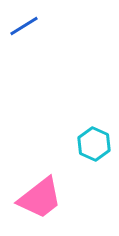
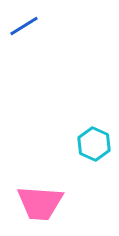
pink trapezoid: moved 5 px down; rotated 42 degrees clockwise
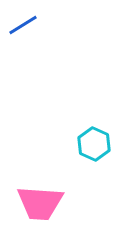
blue line: moved 1 px left, 1 px up
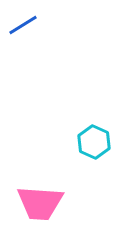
cyan hexagon: moved 2 px up
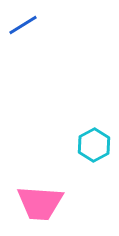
cyan hexagon: moved 3 px down; rotated 8 degrees clockwise
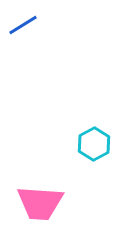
cyan hexagon: moved 1 px up
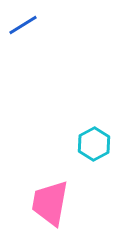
pink trapezoid: moved 10 px right; rotated 96 degrees clockwise
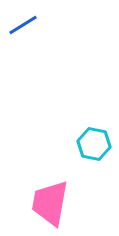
cyan hexagon: rotated 20 degrees counterclockwise
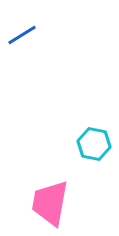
blue line: moved 1 px left, 10 px down
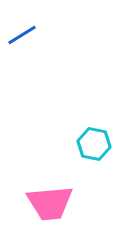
pink trapezoid: rotated 105 degrees counterclockwise
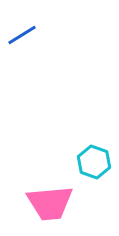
cyan hexagon: moved 18 px down; rotated 8 degrees clockwise
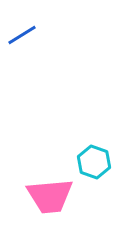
pink trapezoid: moved 7 px up
